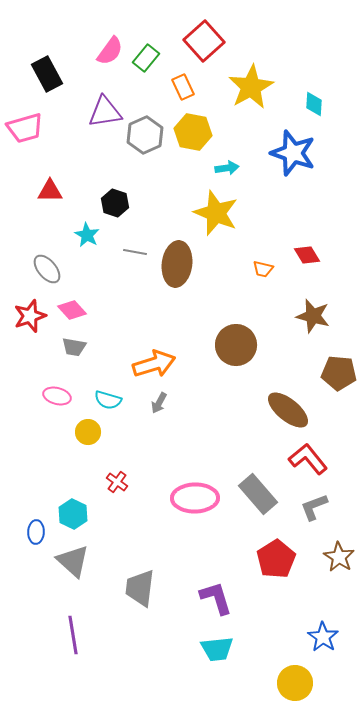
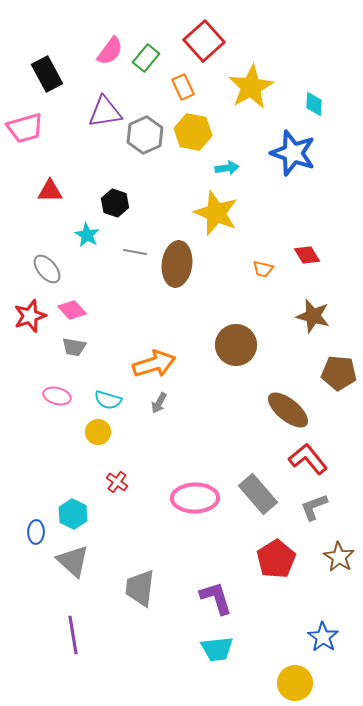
yellow circle at (88, 432): moved 10 px right
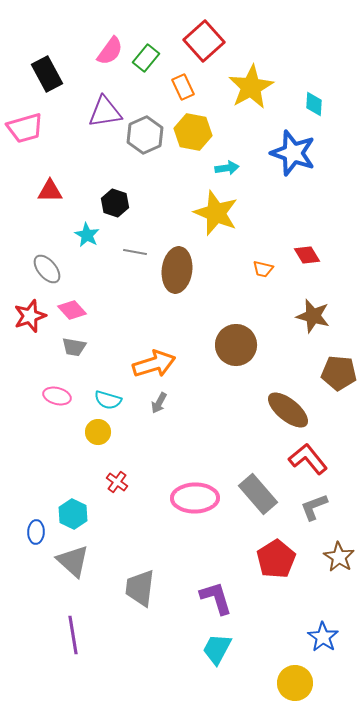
brown ellipse at (177, 264): moved 6 px down
cyan trapezoid at (217, 649): rotated 124 degrees clockwise
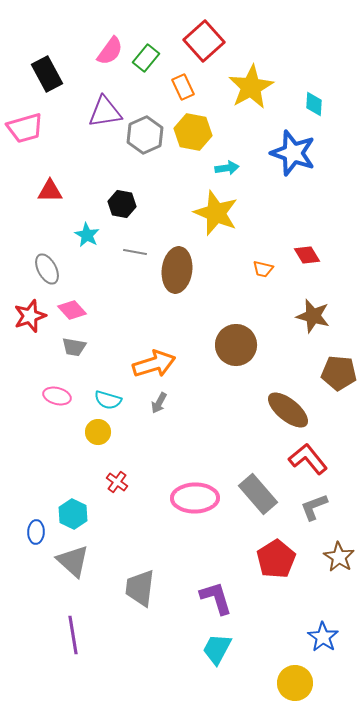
black hexagon at (115, 203): moved 7 px right, 1 px down; rotated 8 degrees counterclockwise
gray ellipse at (47, 269): rotated 12 degrees clockwise
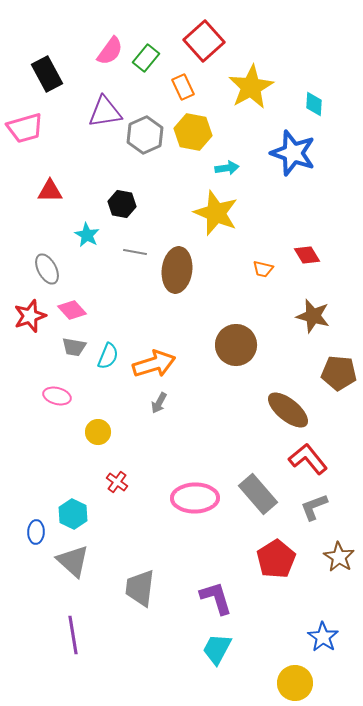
cyan semicircle at (108, 400): moved 44 px up; rotated 84 degrees counterclockwise
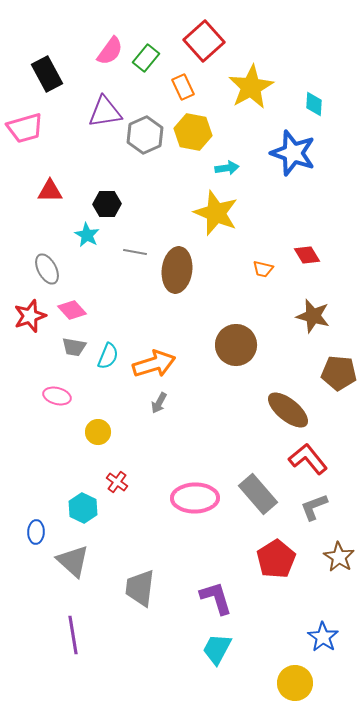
black hexagon at (122, 204): moved 15 px left; rotated 12 degrees counterclockwise
cyan hexagon at (73, 514): moved 10 px right, 6 px up
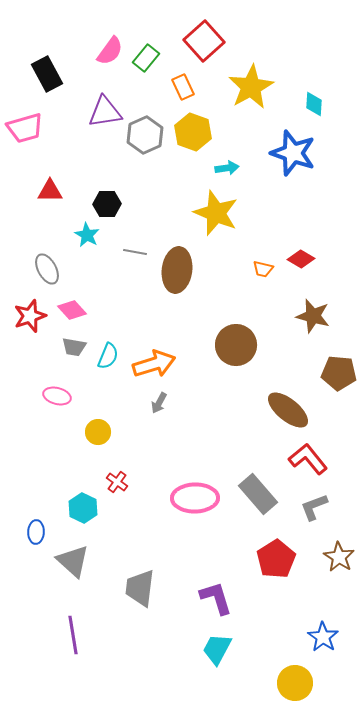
yellow hexagon at (193, 132): rotated 9 degrees clockwise
red diamond at (307, 255): moved 6 px left, 4 px down; rotated 28 degrees counterclockwise
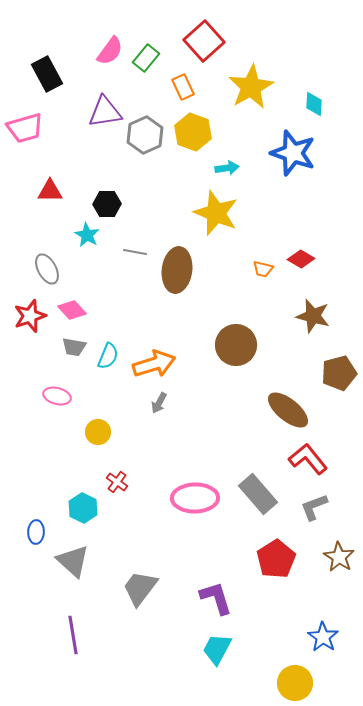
brown pentagon at (339, 373): rotated 20 degrees counterclockwise
gray trapezoid at (140, 588): rotated 30 degrees clockwise
